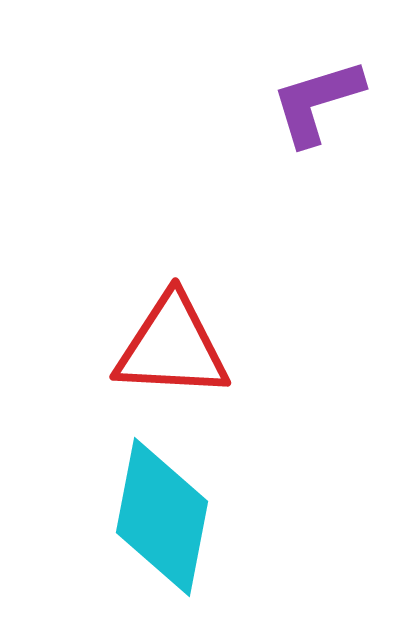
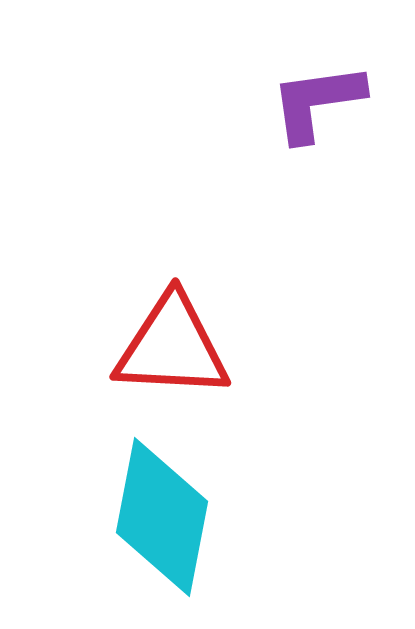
purple L-shape: rotated 9 degrees clockwise
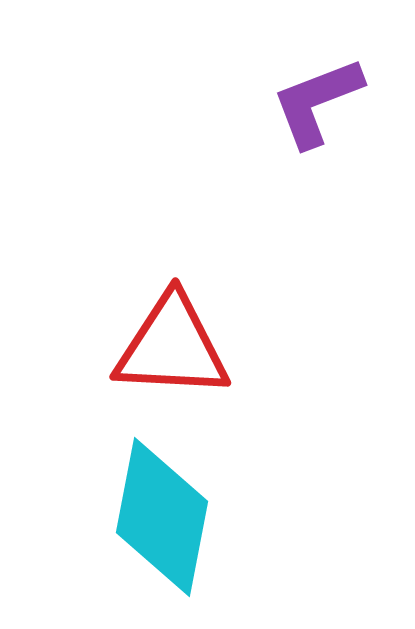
purple L-shape: rotated 13 degrees counterclockwise
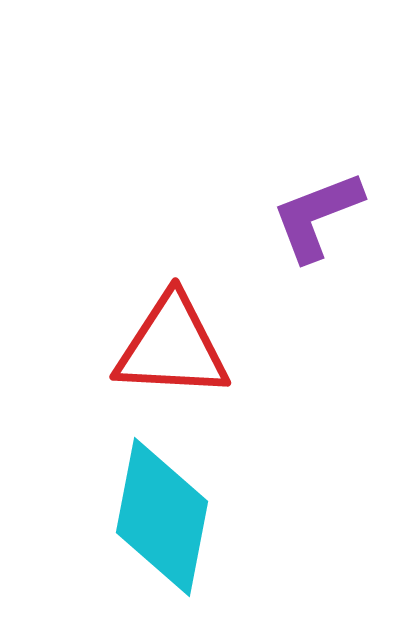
purple L-shape: moved 114 px down
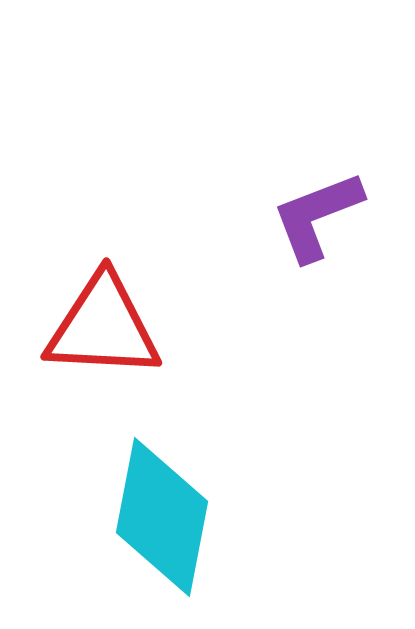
red triangle: moved 69 px left, 20 px up
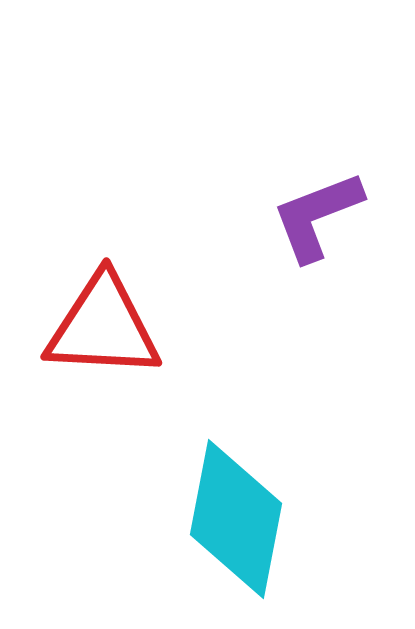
cyan diamond: moved 74 px right, 2 px down
